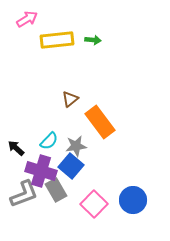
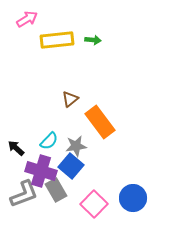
blue circle: moved 2 px up
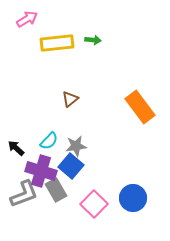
yellow rectangle: moved 3 px down
orange rectangle: moved 40 px right, 15 px up
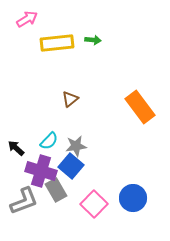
gray L-shape: moved 7 px down
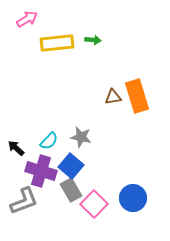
brown triangle: moved 43 px right, 2 px up; rotated 30 degrees clockwise
orange rectangle: moved 3 px left, 11 px up; rotated 20 degrees clockwise
gray star: moved 5 px right, 9 px up; rotated 20 degrees clockwise
gray rectangle: moved 15 px right
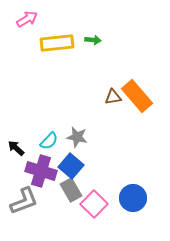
orange rectangle: rotated 24 degrees counterclockwise
gray star: moved 4 px left
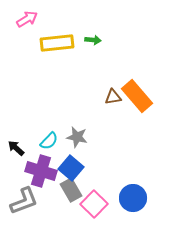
blue square: moved 2 px down
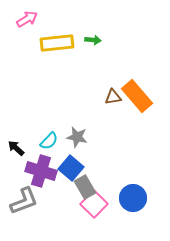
gray rectangle: moved 14 px right, 3 px up
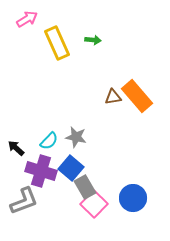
yellow rectangle: rotated 72 degrees clockwise
gray star: moved 1 px left
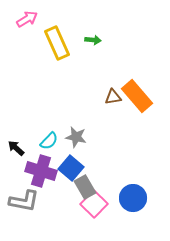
gray L-shape: rotated 32 degrees clockwise
